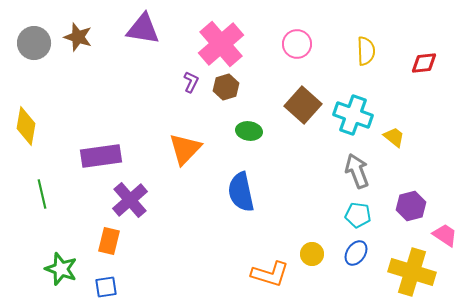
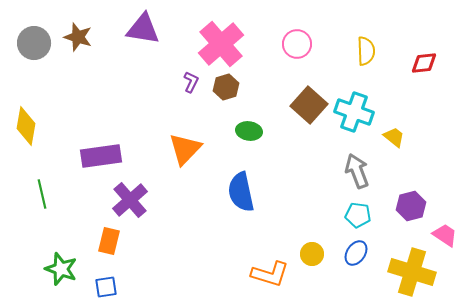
brown square: moved 6 px right
cyan cross: moved 1 px right, 3 px up
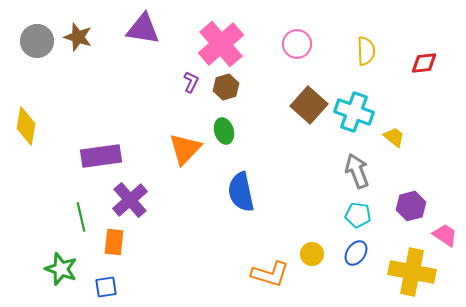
gray circle: moved 3 px right, 2 px up
green ellipse: moved 25 px left; rotated 65 degrees clockwise
green line: moved 39 px right, 23 px down
orange rectangle: moved 5 px right, 1 px down; rotated 8 degrees counterclockwise
yellow cross: rotated 6 degrees counterclockwise
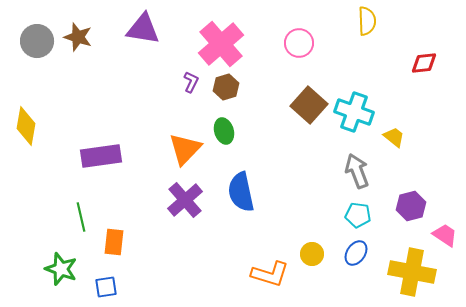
pink circle: moved 2 px right, 1 px up
yellow semicircle: moved 1 px right, 30 px up
purple cross: moved 55 px right
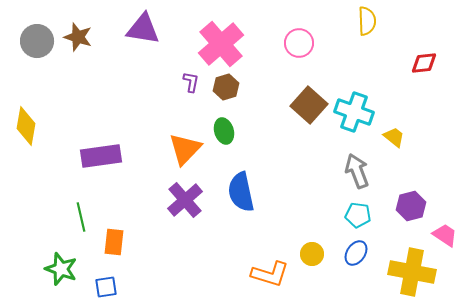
purple L-shape: rotated 15 degrees counterclockwise
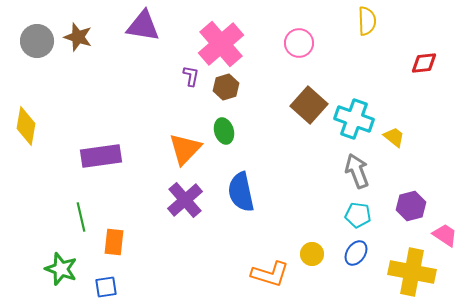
purple triangle: moved 3 px up
purple L-shape: moved 6 px up
cyan cross: moved 7 px down
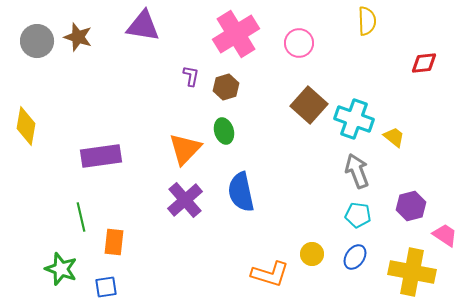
pink cross: moved 15 px right, 10 px up; rotated 9 degrees clockwise
blue ellipse: moved 1 px left, 4 px down
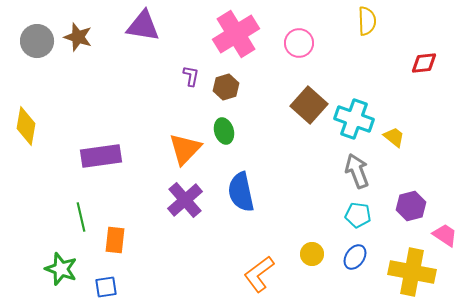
orange rectangle: moved 1 px right, 2 px up
orange L-shape: moved 11 px left; rotated 126 degrees clockwise
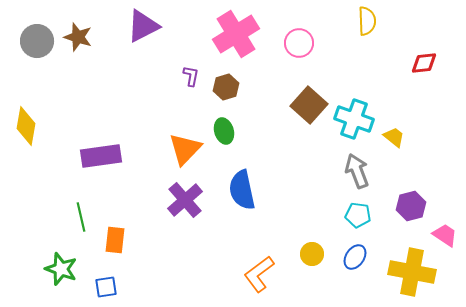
purple triangle: rotated 36 degrees counterclockwise
blue semicircle: moved 1 px right, 2 px up
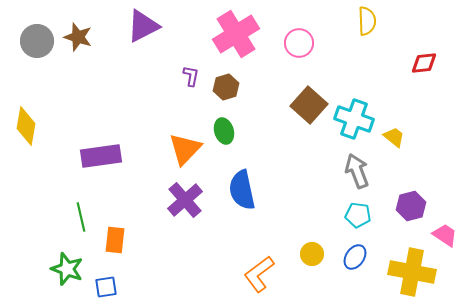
green star: moved 6 px right
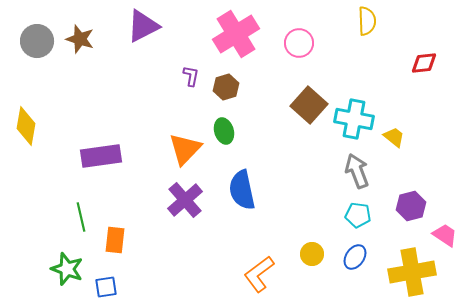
brown star: moved 2 px right, 2 px down
cyan cross: rotated 9 degrees counterclockwise
yellow cross: rotated 21 degrees counterclockwise
